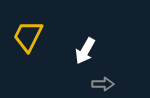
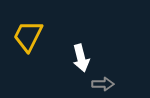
white arrow: moved 4 px left, 7 px down; rotated 44 degrees counterclockwise
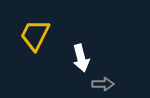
yellow trapezoid: moved 7 px right, 1 px up
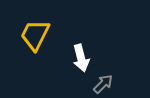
gray arrow: rotated 45 degrees counterclockwise
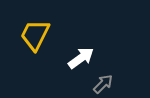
white arrow: rotated 112 degrees counterclockwise
